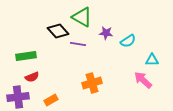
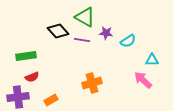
green triangle: moved 3 px right
purple line: moved 4 px right, 4 px up
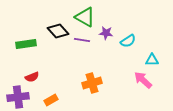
green rectangle: moved 12 px up
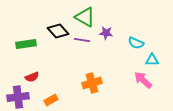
cyan semicircle: moved 8 px right, 2 px down; rotated 56 degrees clockwise
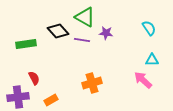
cyan semicircle: moved 13 px right, 15 px up; rotated 147 degrees counterclockwise
red semicircle: moved 2 px right, 1 px down; rotated 96 degrees counterclockwise
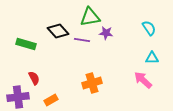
green triangle: moved 5 px right; rotated 40 degrees counterclockwise
green rectangle: rotated 24 degrees clockwise
cyan triangle: moved 2 px up
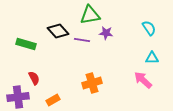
green triangle: moved 2 px up
orange rectangle: moved 2 px right
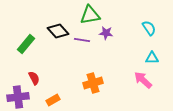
green rectangle: rotated 66 degrees counterclockwise
orange cross: moved 1 px right
